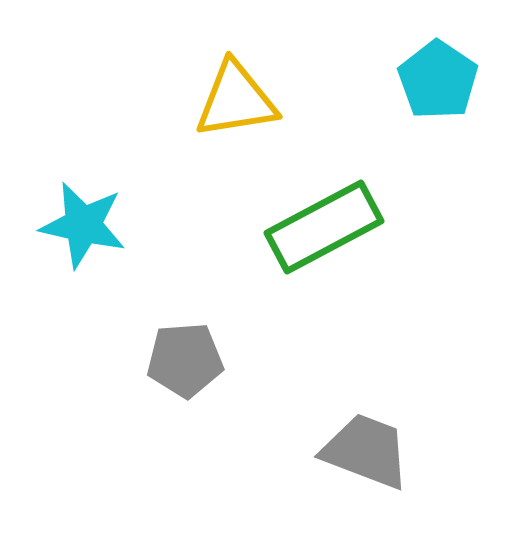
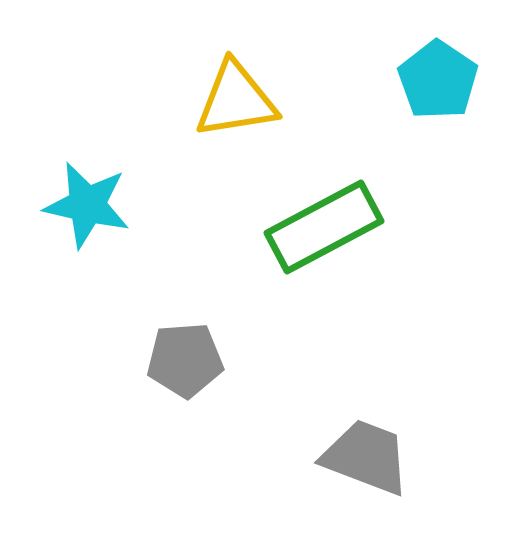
cyan star: moved 4 px right, 20 px up
gray trapezoid: moved 6 px down
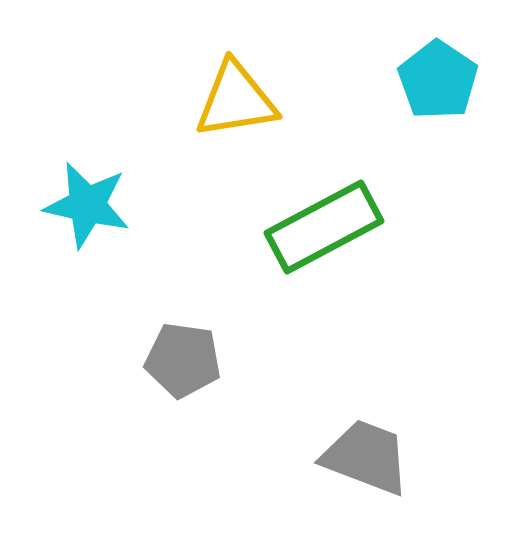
gray pentagon: moved 2 px left; rotated 12 degrees clockwise
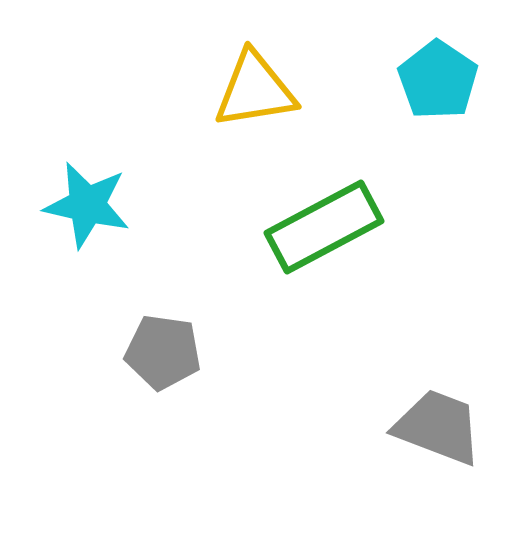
yellow triangle: moved 19 px right, 10 px up
gray pentagon: moved 20 px left, 8 px up
gray trapezoid: moved 72 px right, 30 px up
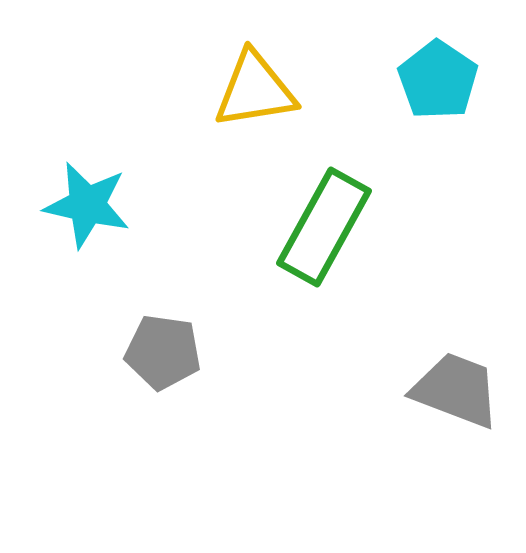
green rectangle: rotated 33 degrees counterclockwise
gray trapezoid: moved 18 px right, 37 px up
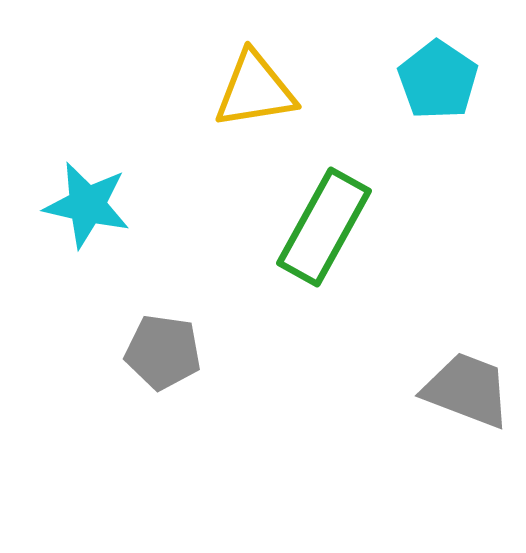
gray trapezoid: moved 11 px right
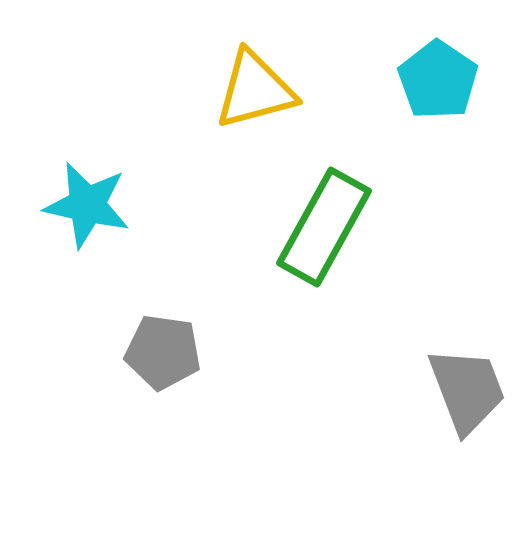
yellow triangle: rotated 6 degrees counterclockwise
gray trapezoid: rotated 48 degrees clockwise
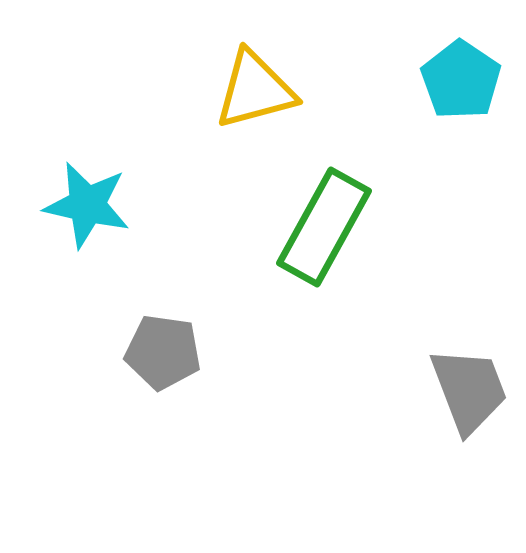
cyan pentagon: moved 23 px right
gray trapezoid: moved 2 px right
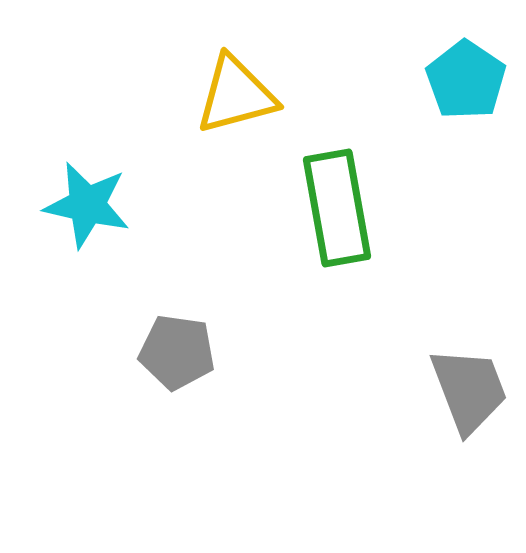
cyan pentagon: moved 5 px right
yellow triangle: moved 19 px left, 5 px down
green rectangle: moved 13 px right, 19 px up; rotated 39 degrees counterclockwise
gray pentagon: moved 14 px right
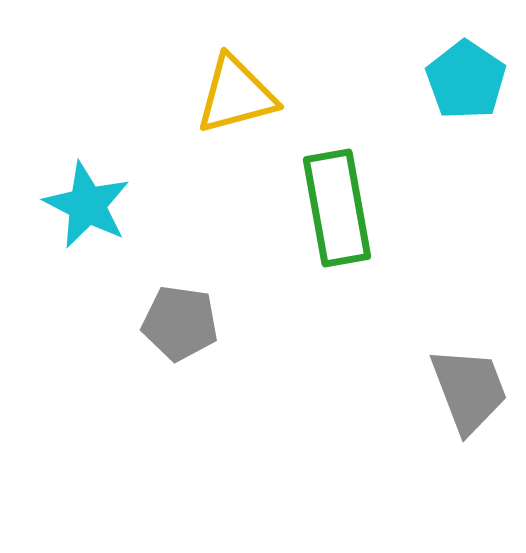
cyan star: rotated 14 degrees clockwise
gray pentagon: moved 3 px right, 29 px up
